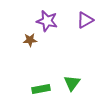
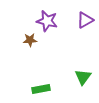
green triangle: moved 11 px right, 6 px up
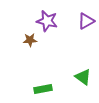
purple triangle: moved 1 px right, 1 px down
green triangle: rotated 30 degrees counterclockwise
green rectangle: moved 2 px right
